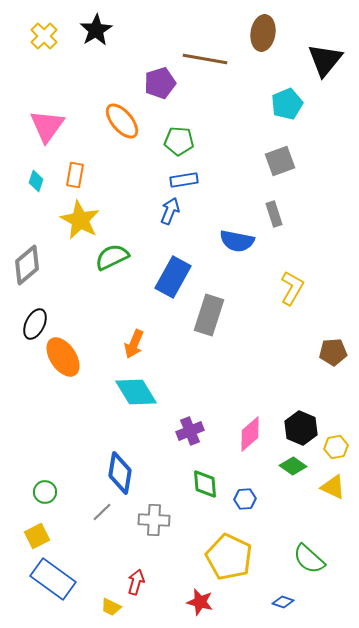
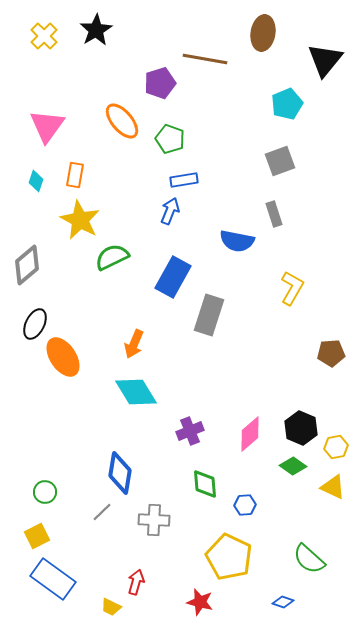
green pentagon at (179, 141): moved 9 px left, 2 px up; rotated 16 degrees clockwise
brown pentagon at (333, 352): moved 2 px left, 1 px down
blue hexagon at (245, 499): moved 6 px down
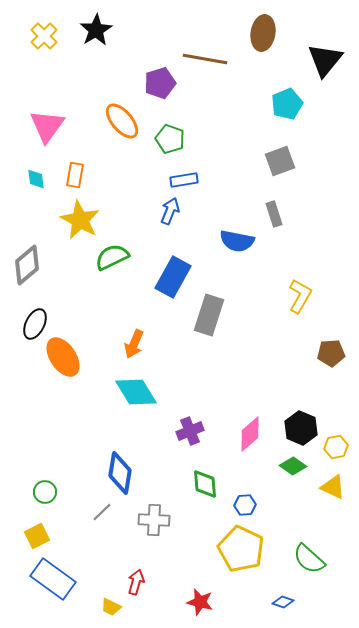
cyan diamond at (36, 181): moved 2 px up; rotated 25 degrees counterclockwise
yellow L-shape at (292, 288): moved 8 px right, 8 px down
yellow pentagon at (229, 557): moved 12 px right, 8 px up
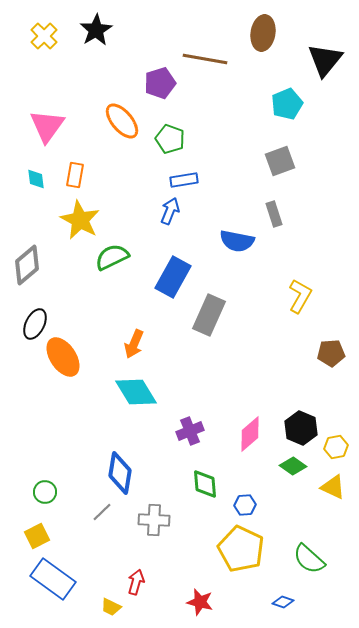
gray rectangle at (209, 315): rotated 6 degrees clockwise
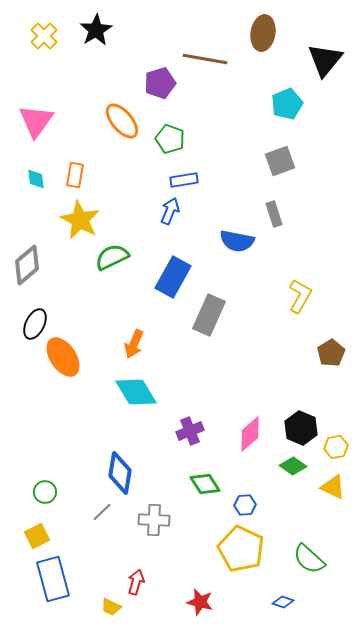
pink triangle at (47, 126): moved 11 px left, 5 px up
brown pentagon at (331, 353): rotated 28 degrees counterclockwise
green diamond at (205, 484): rotated 28 degrees counterclockwise
blue rectangle at (53, 579): rotated 39 degrees clockwise
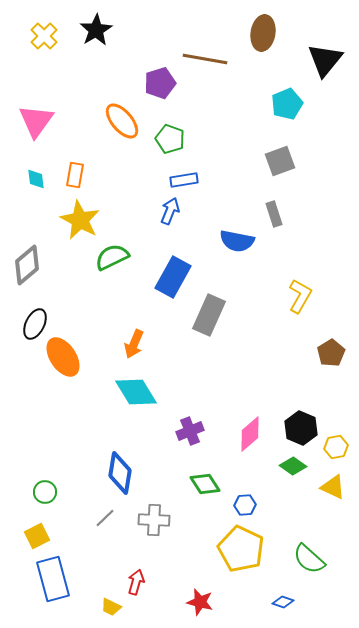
gray line at (102, 512): moved 3 px right, 6 px down
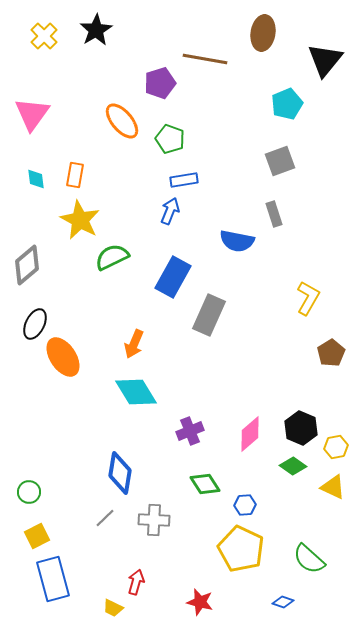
pink triangle at (36, 121): moved 4 px left, 7 px up
yellow L-shape at (300, 296): moved 8 px right, 2 px down
green circle at (45, 492): moved 16 px left
yellow trapezoid at (111, 607): moved 2 px right, 1 px down
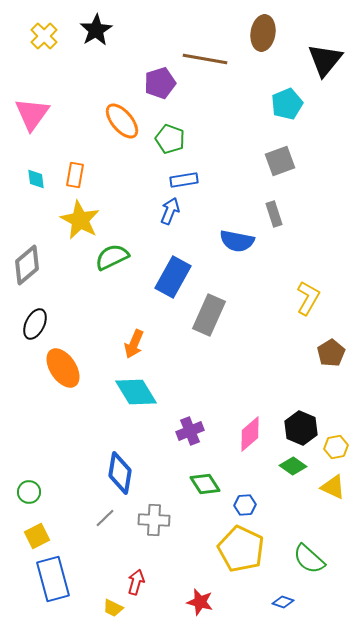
orange ellipse at (63, 357): moved 11 px down
